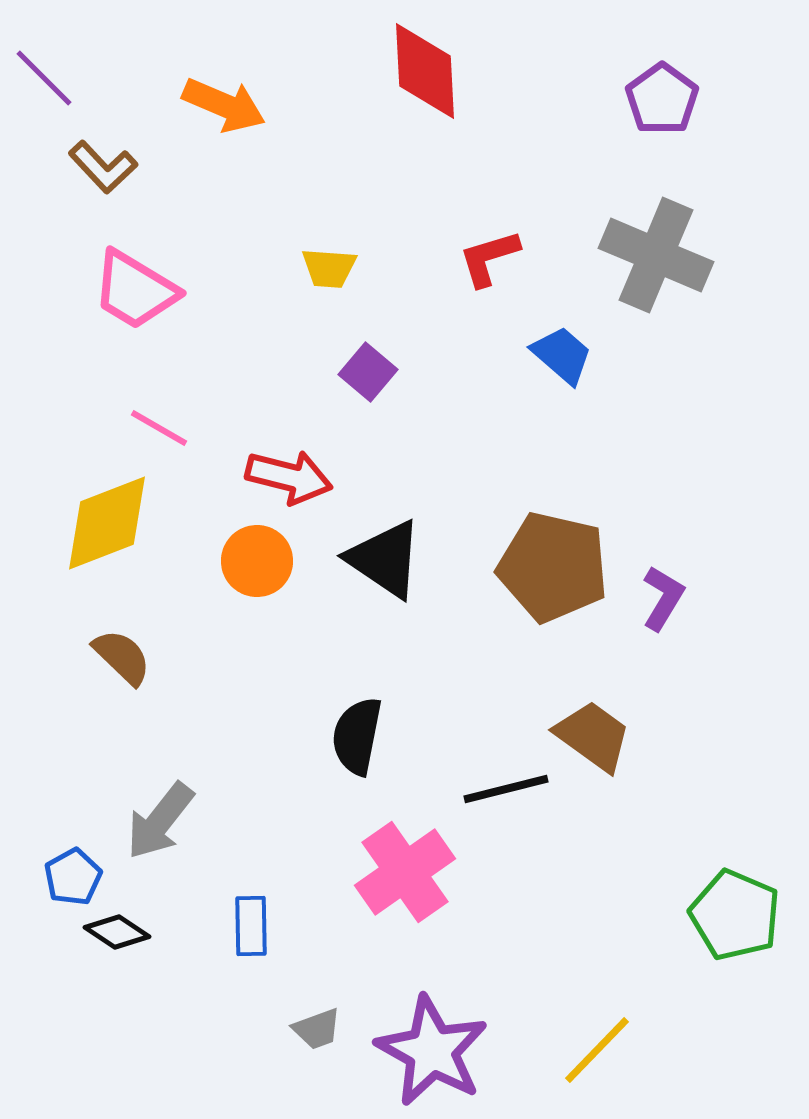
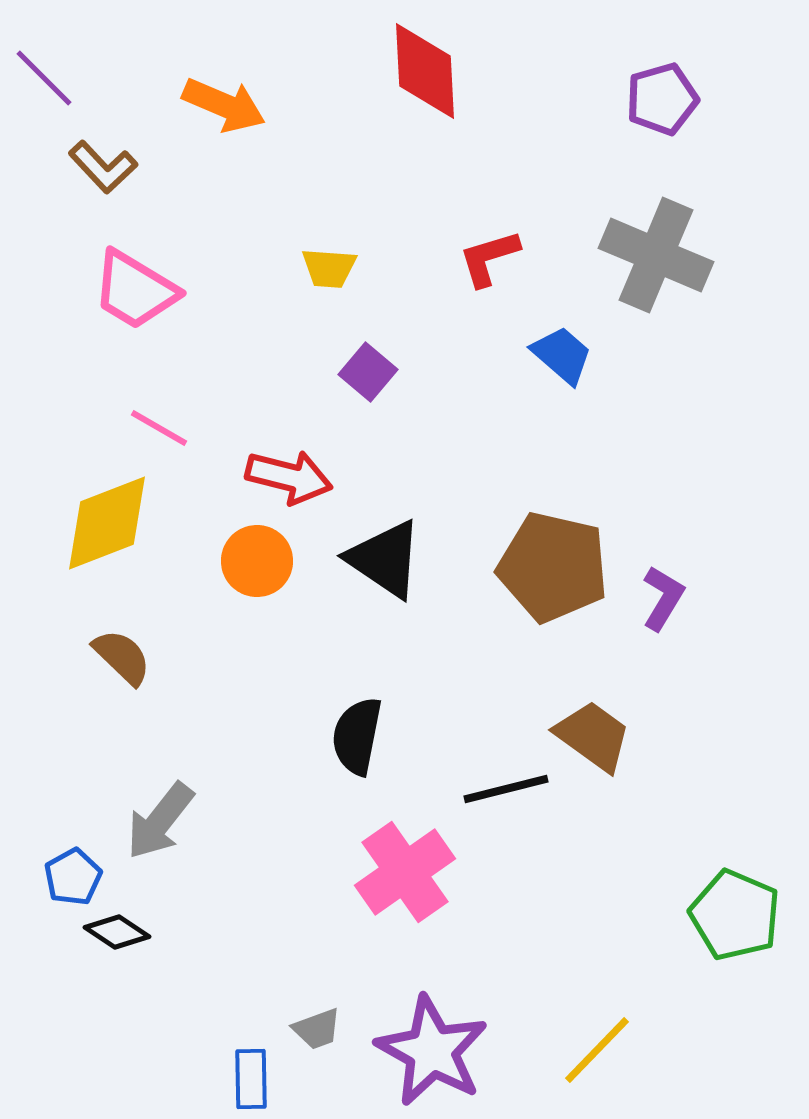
purple pentagon: rotated 20 degrees clockwise
blue rectangle: moved 153 px down
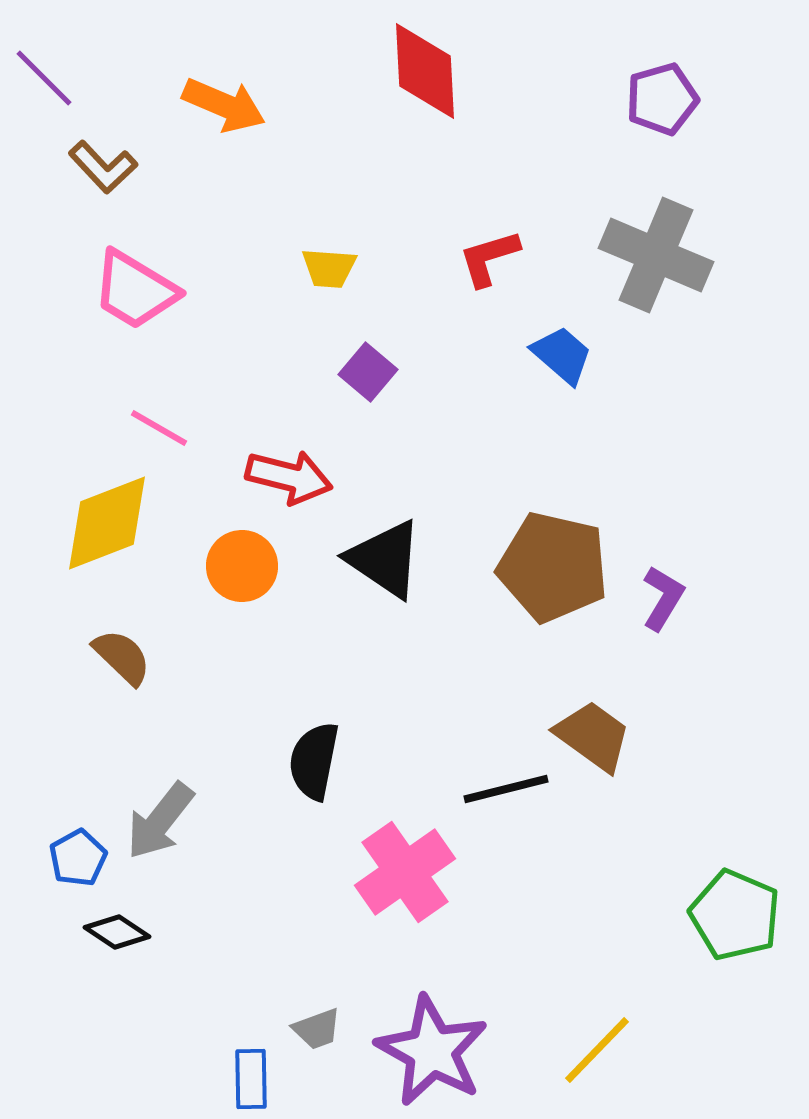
orange circle: moved 15 px left, 5 px down
black semicircle: moved 43 px left, 25 px down
blue pentagon: moved 5 px right, 19 px up
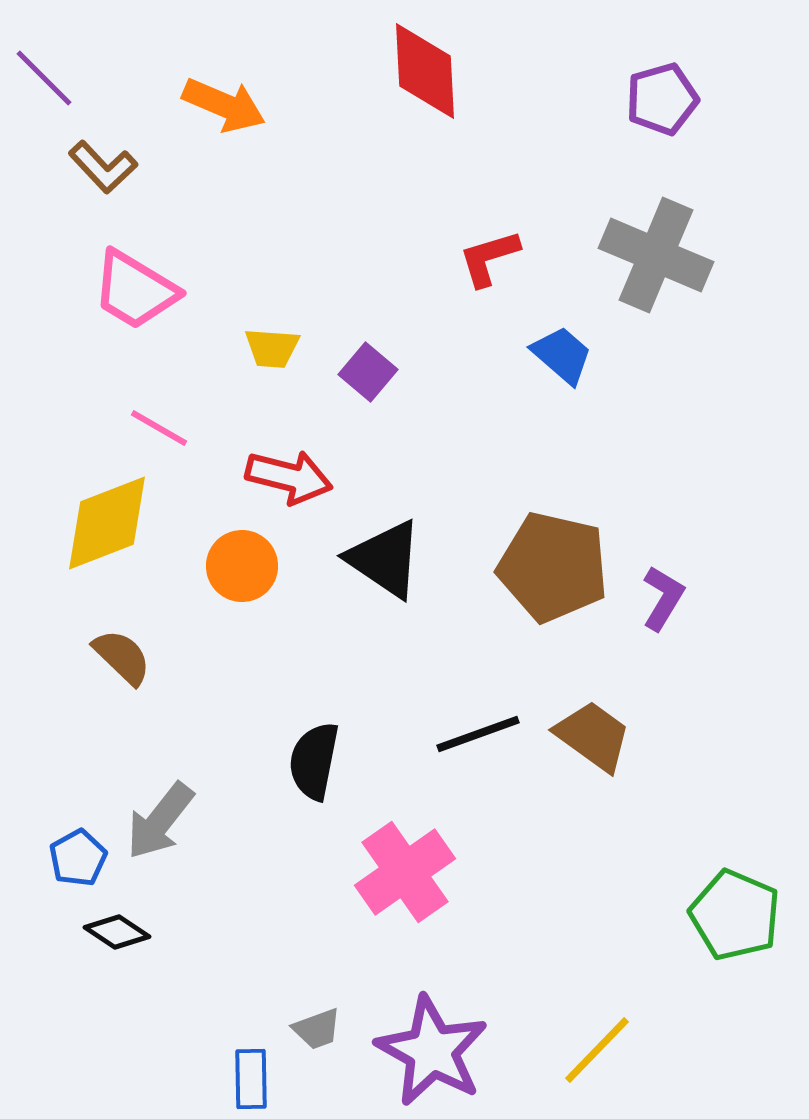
yellow trapezoid: moved 57 px left, 80 px down
black line: moved 28 px left, 55 px up; rotated 6 degrees counterclockwise
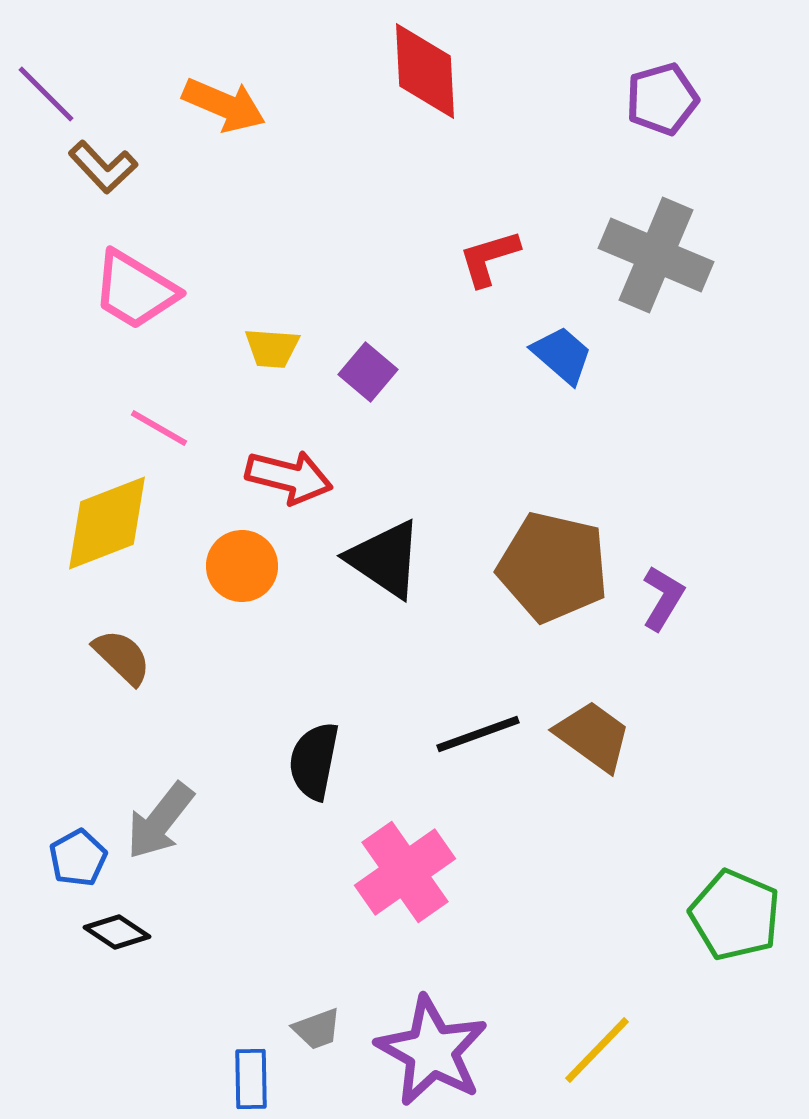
purple line: moved 2 px right, 16 px down
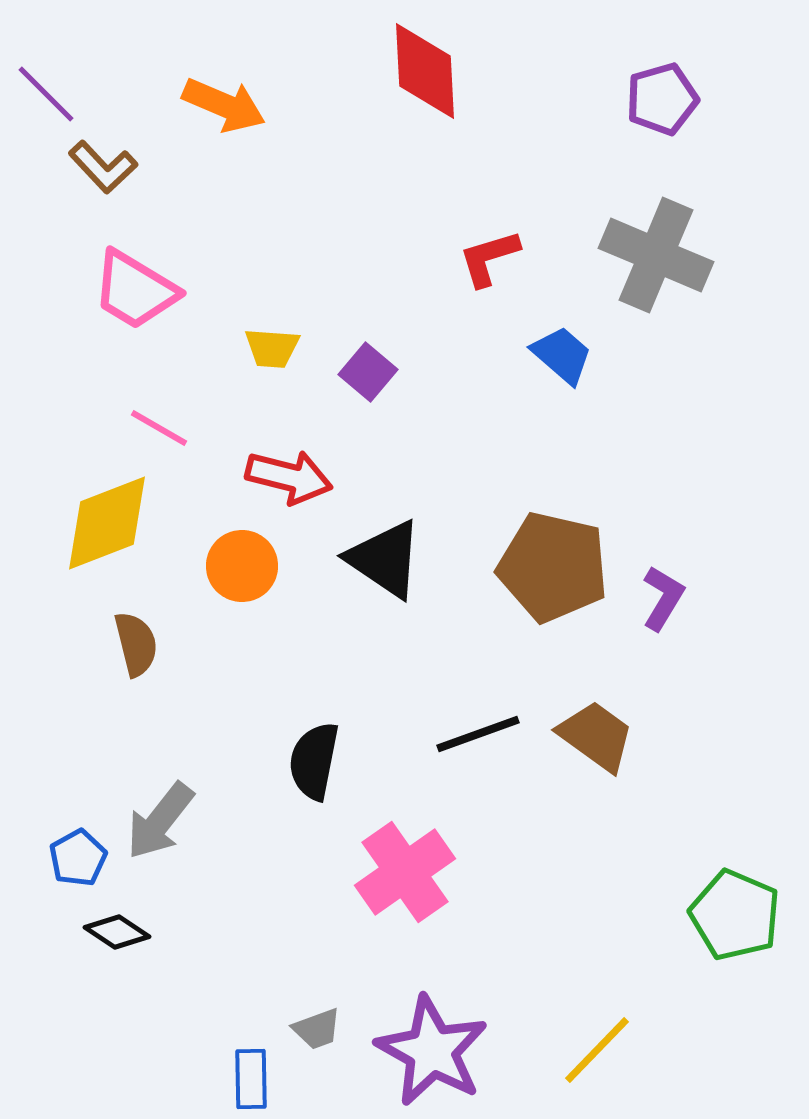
brown semicircle: moved 14 px right, 13 px up; rotated 32 degrees clockwise
brown trapezoid: moved 3 px right
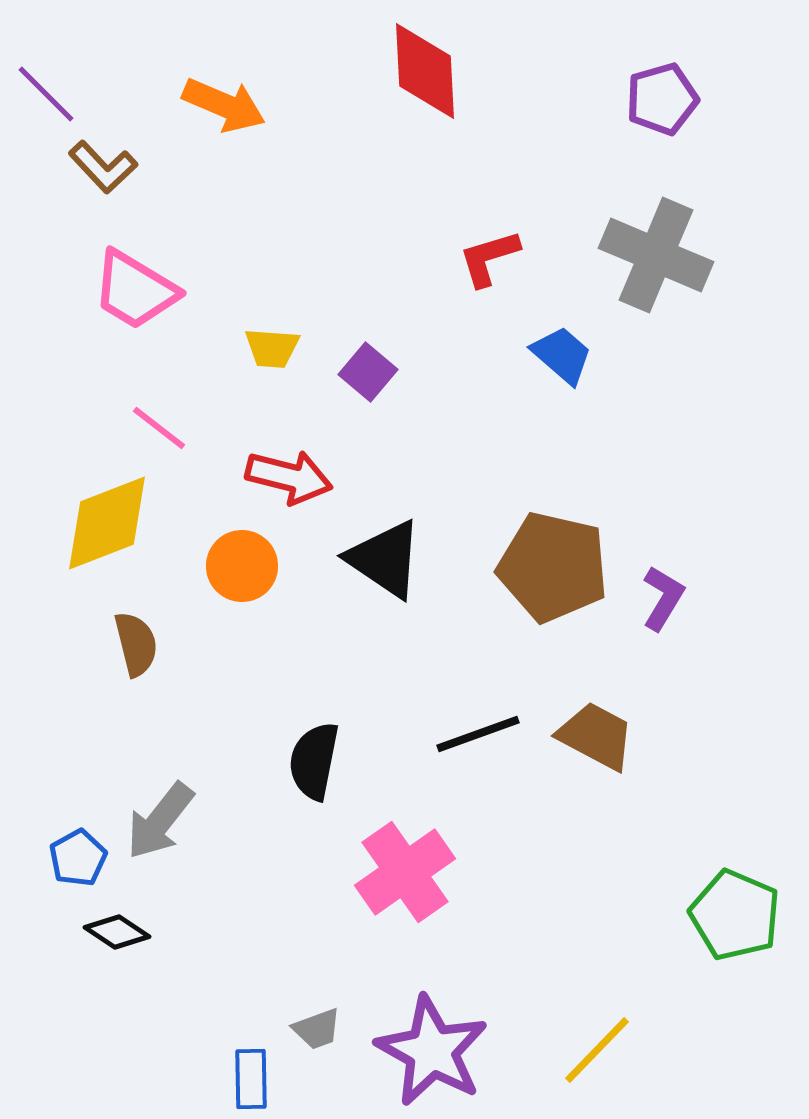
pink line: rotated 8 degrees clockwise
brown trapezoid: rotated 8 degrees counterclockwise
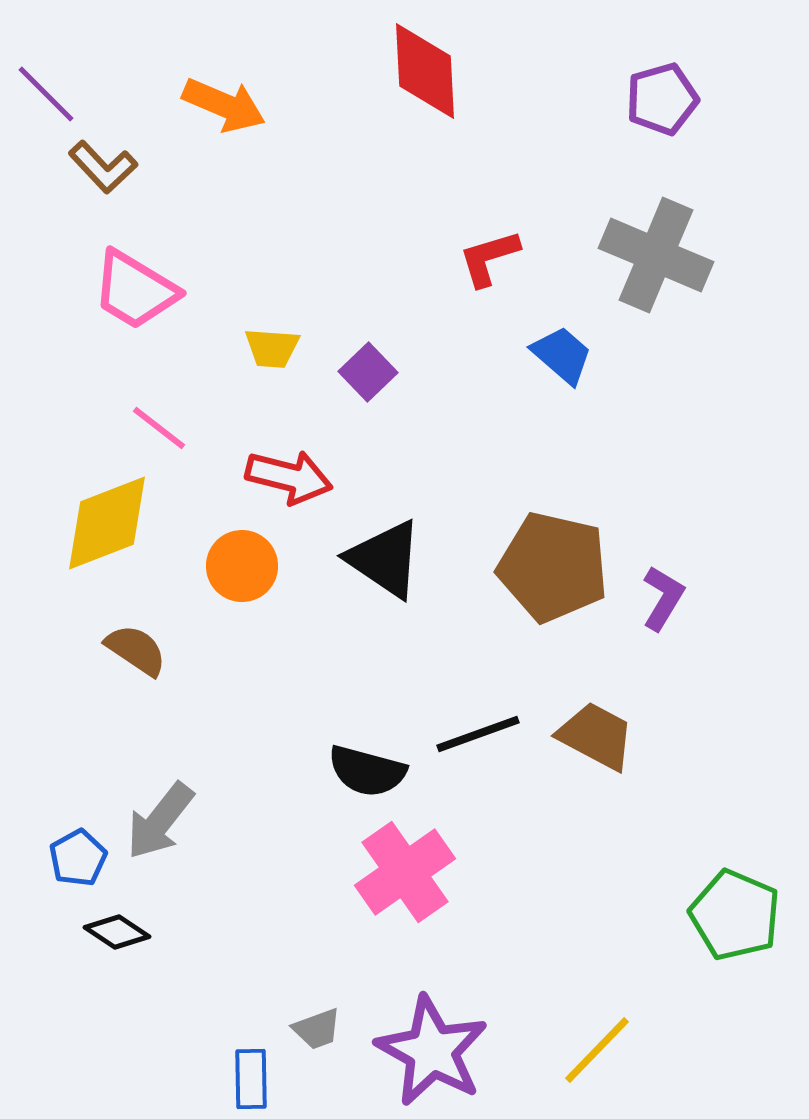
purple square: rotated 6 degrees clockwise
brown semicircle: moved 6 px down; rotated 42 degrees counterclockwise
black semicircle: moved 53 px right, 10 px down; rotated 86 degrees counterclockwise
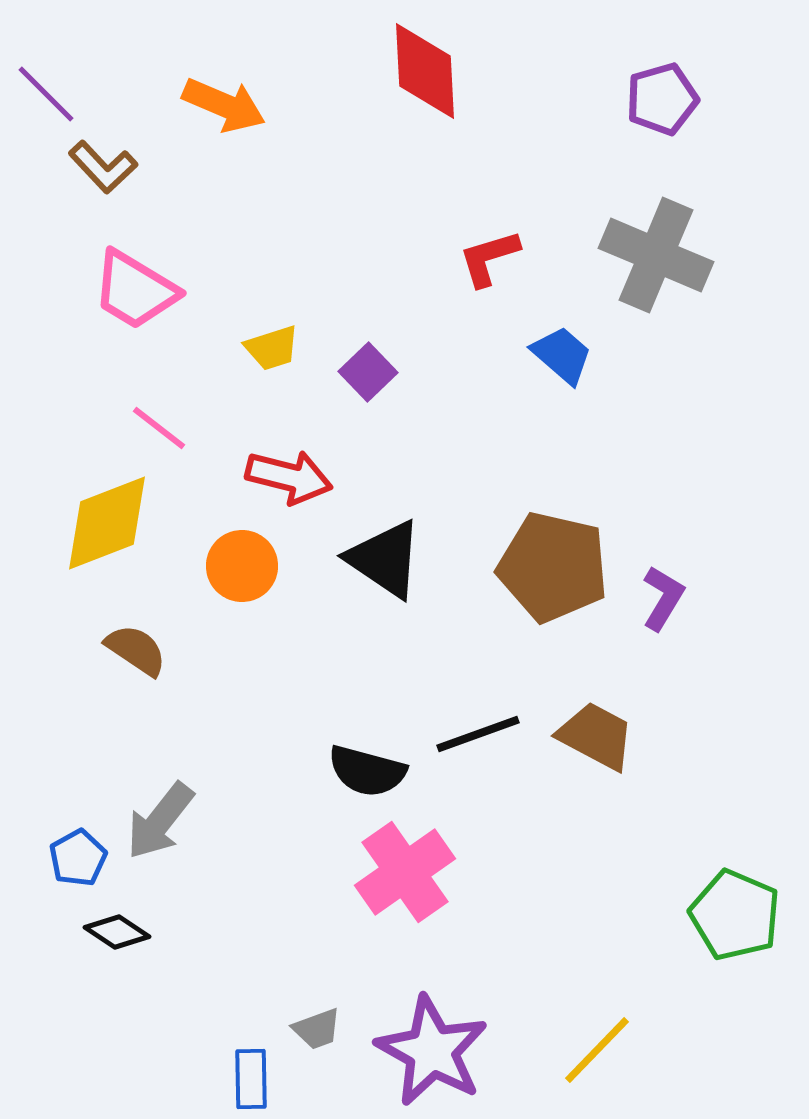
yellow trapezoid: rotated 22 degrees counterclockwise
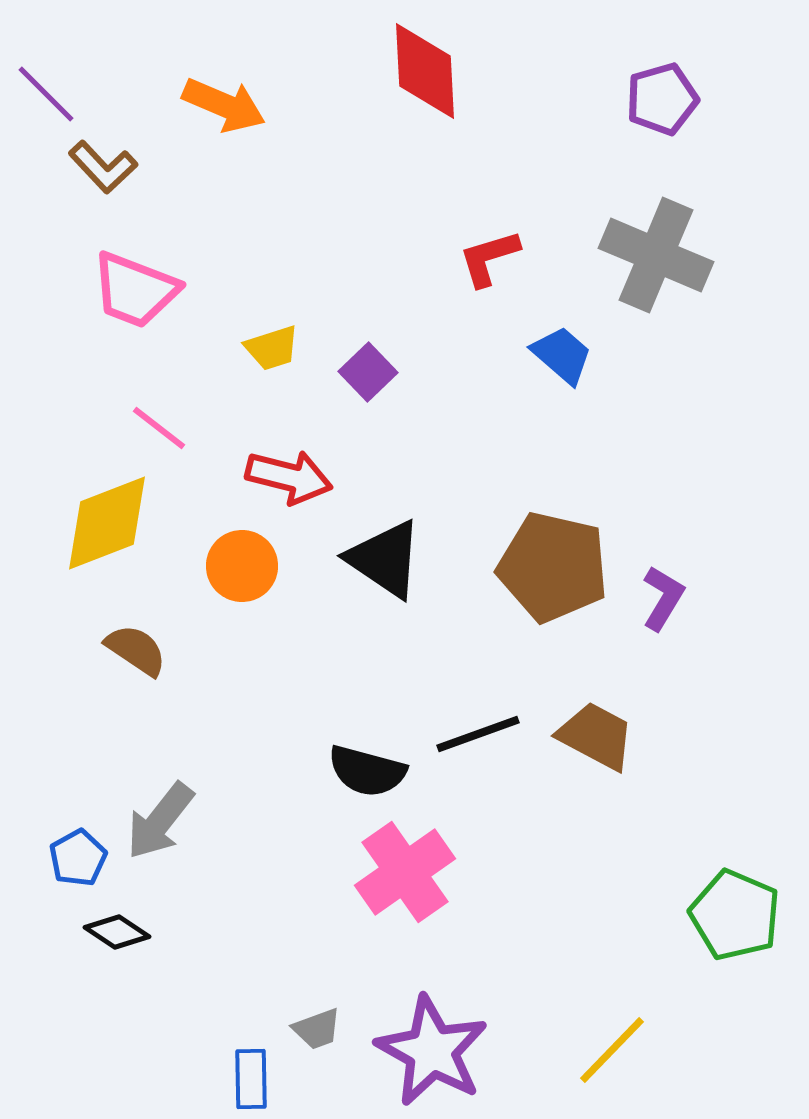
pink trapezoid: rotated 10 degrees counterclockwise
yellow line: moved 15 px right
